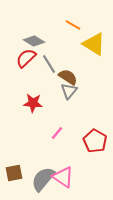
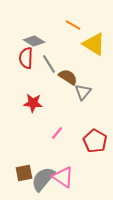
red semicircle: rotated 45 degrees counterclockwise
gray triangle: moved 14 px right, 1 px down
brown square: moved 10 px right
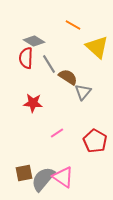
yellow triangle: moved 3 px right, 3 px down; rotated 10 degrees clockwise
pink line: rotated 16 degrees clockwise
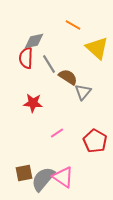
gray diamond: rotated 45 degrees counterclockwise
yellow triangle: moved 1 px down
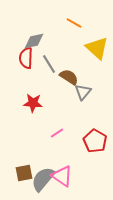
orange line: moved 1 px right, 2 px up
brown semicircle: moved 1 px right
pink triangle: moved 1 px left, 1 px up
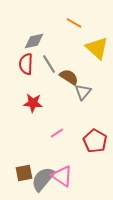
red semicircle: moved 6 px down
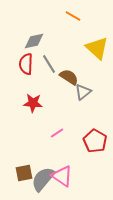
orange line: moved 1 px left, 7 px up
gray triangle: rotated 12 degrees clockwise
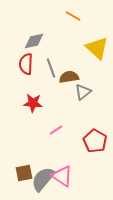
gray line: moved 2 px right, 4 px down; rotated 12 degrees clockwise
brown semicircle: rotated 42 degrees counterclockwise
pink line: moved 1 px left, 3 px up
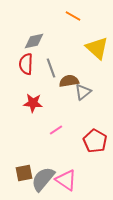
brown semicircle: moved 4 px down
pink triangle: moved 4 px right, 4 px down
